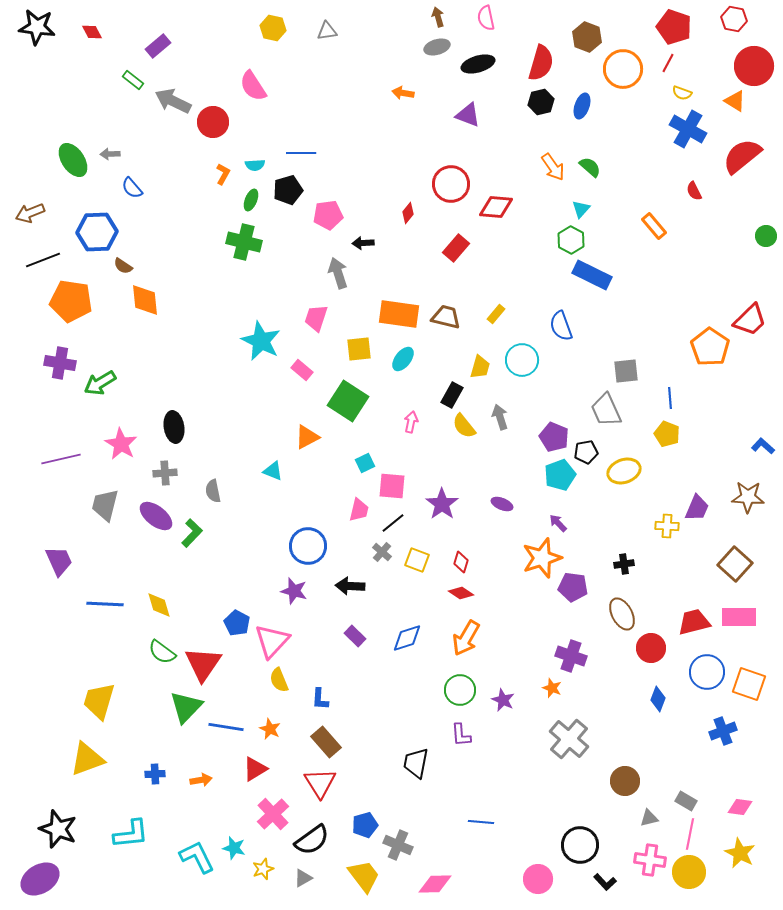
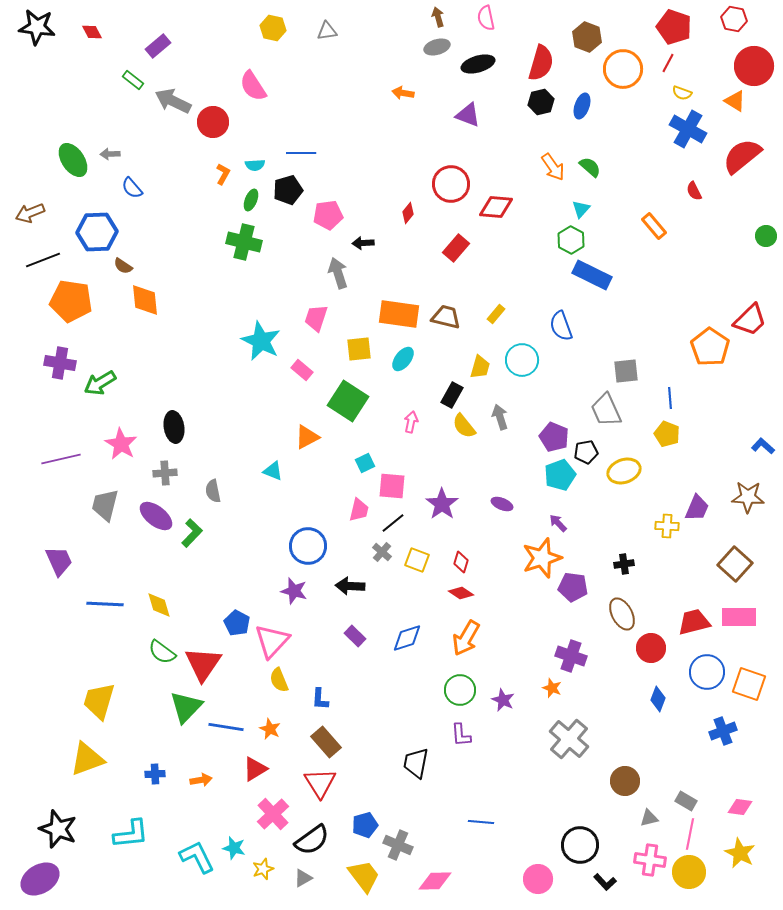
pink diamond at (435, 884): moved 3 px up
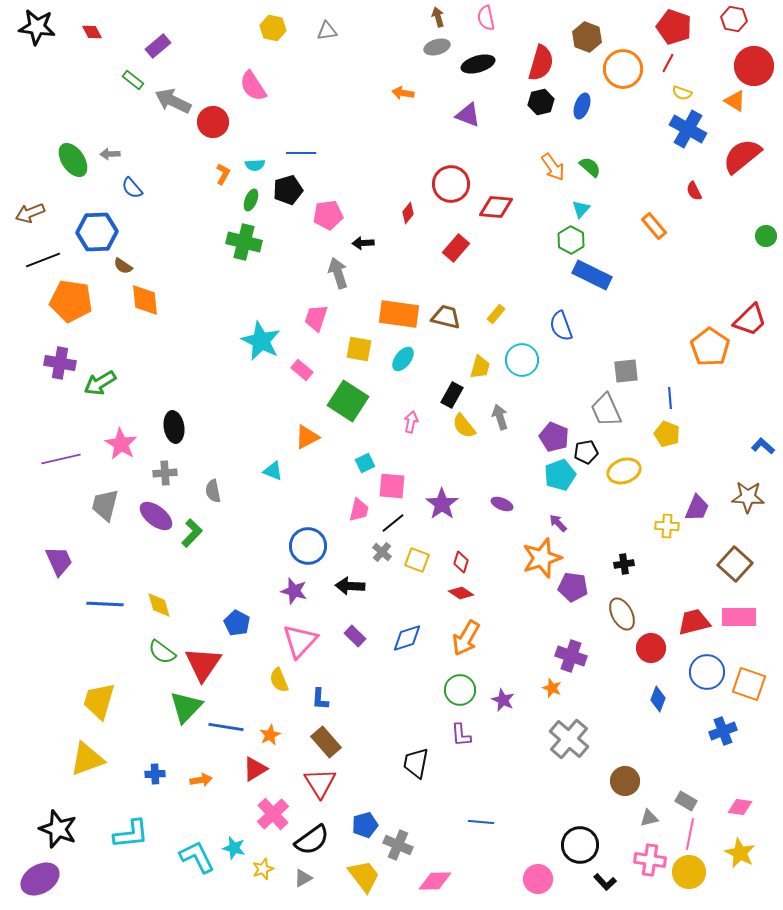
yellow square at (359, 349): rotated 16 degrees clockwise
pink triangle at (272, 641): moved 28 px right
orange star at (270, 729): moved 6 px down; rotated 20 degrees clockwise
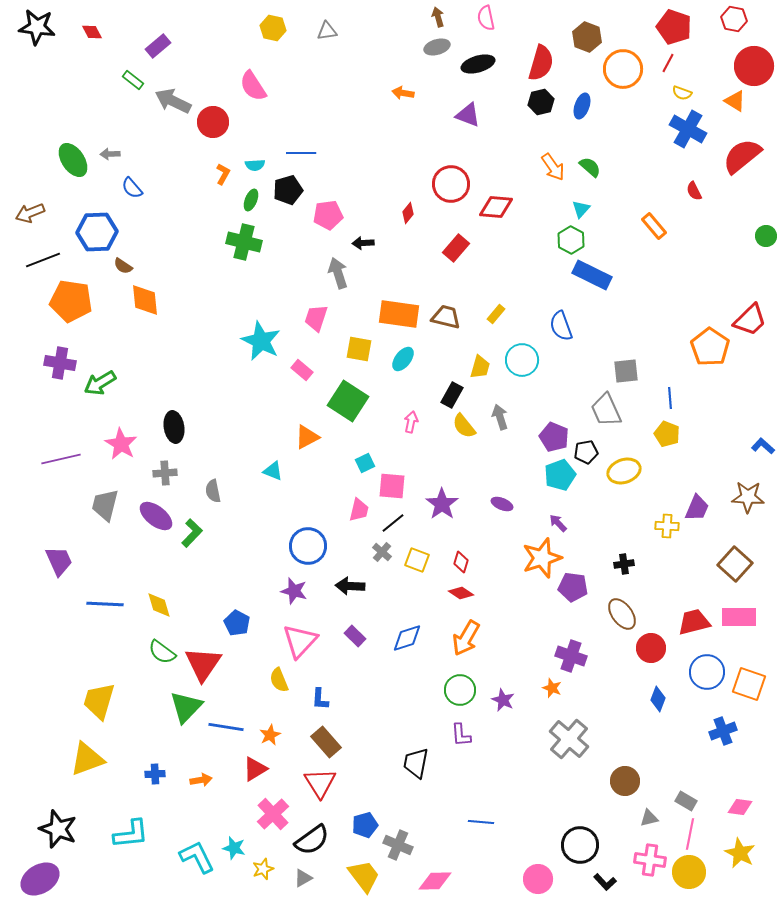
brown ellipse at (622, 614): rotated 8 degrees counterclockwise
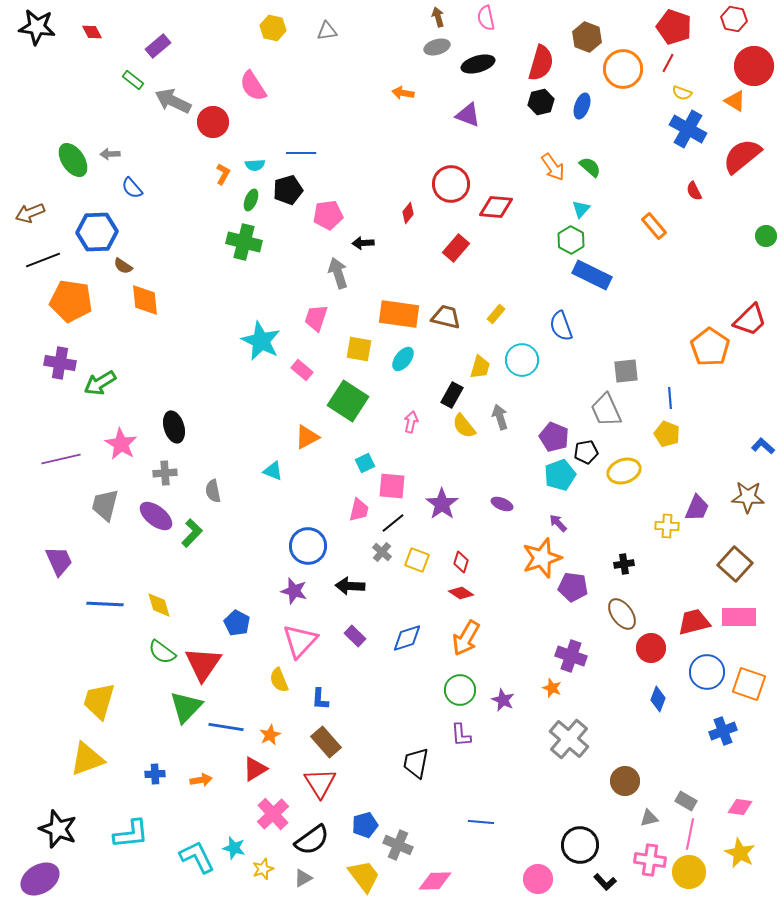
black ellipse at (174, 427): rotated 8 degrees counterclockwise
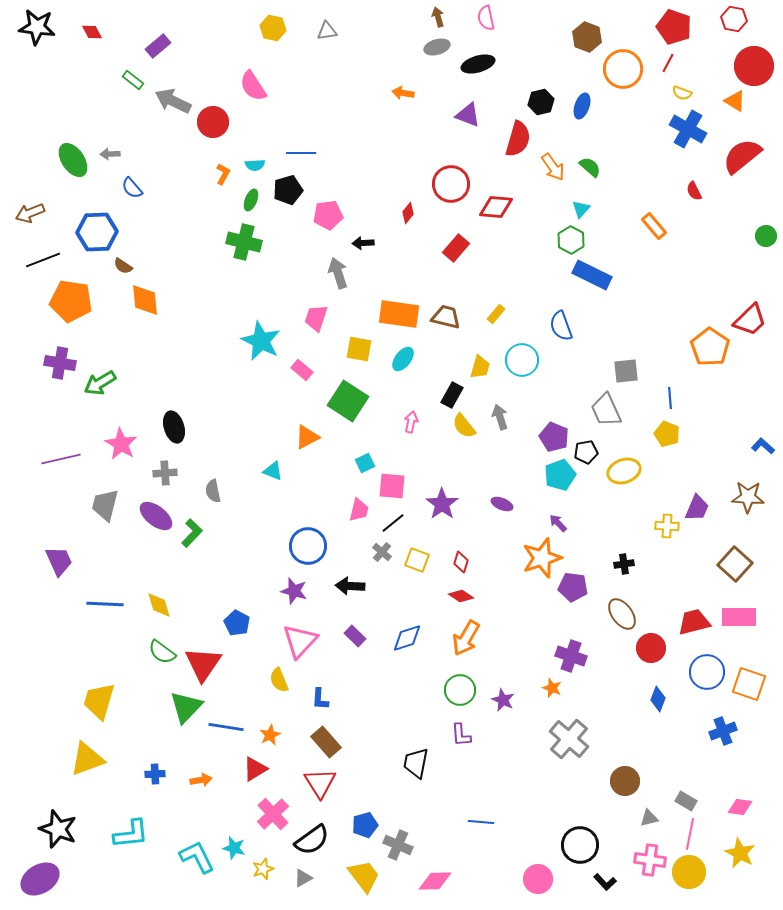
red semicircle at (541, 63): moved 23 px left, 76 px down
red diamond at (461, 593): moved 3 px down
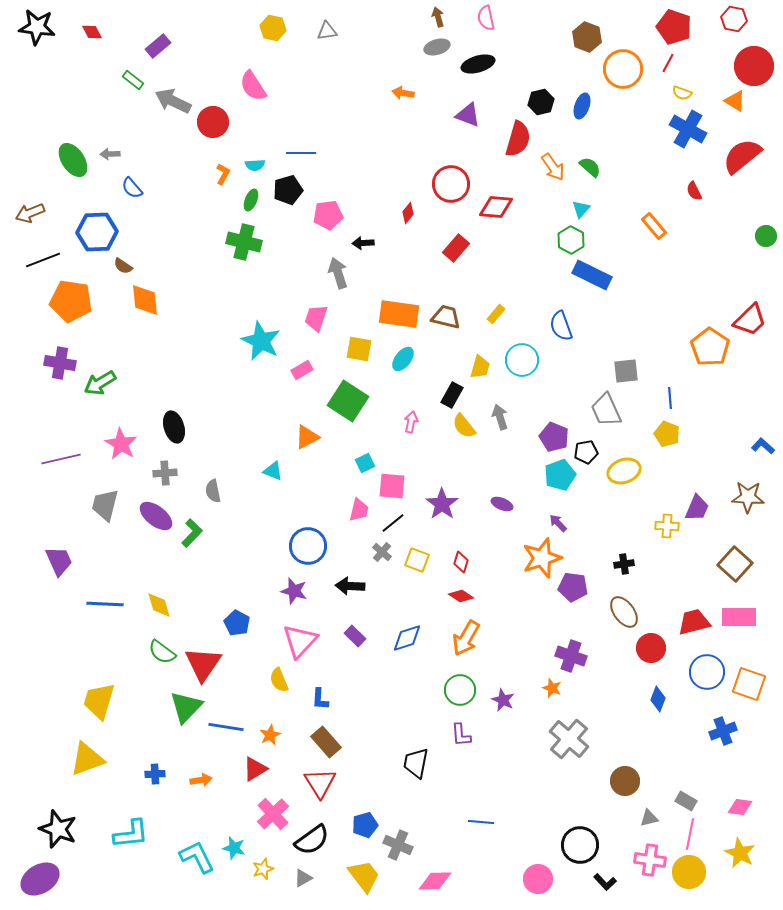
pink rectangle at (302, 370): rotated 70 degrees counterclockwise
brown ellipse at (622, 614): moved 2 px right, 2 px up
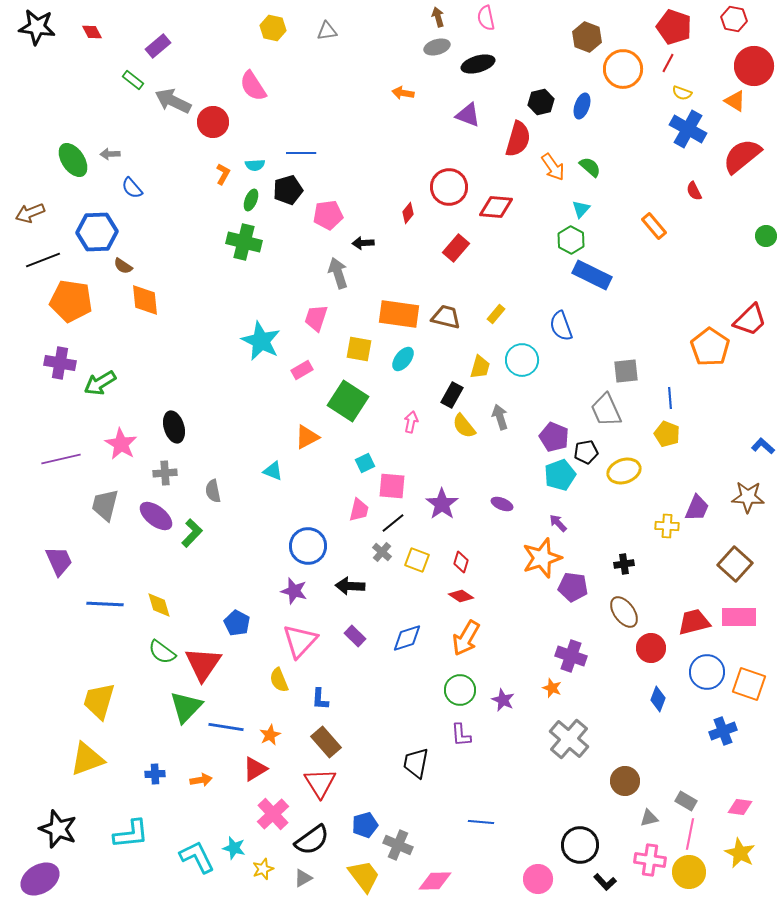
red circle at (451, 184): moved 2 px left, 3 px down
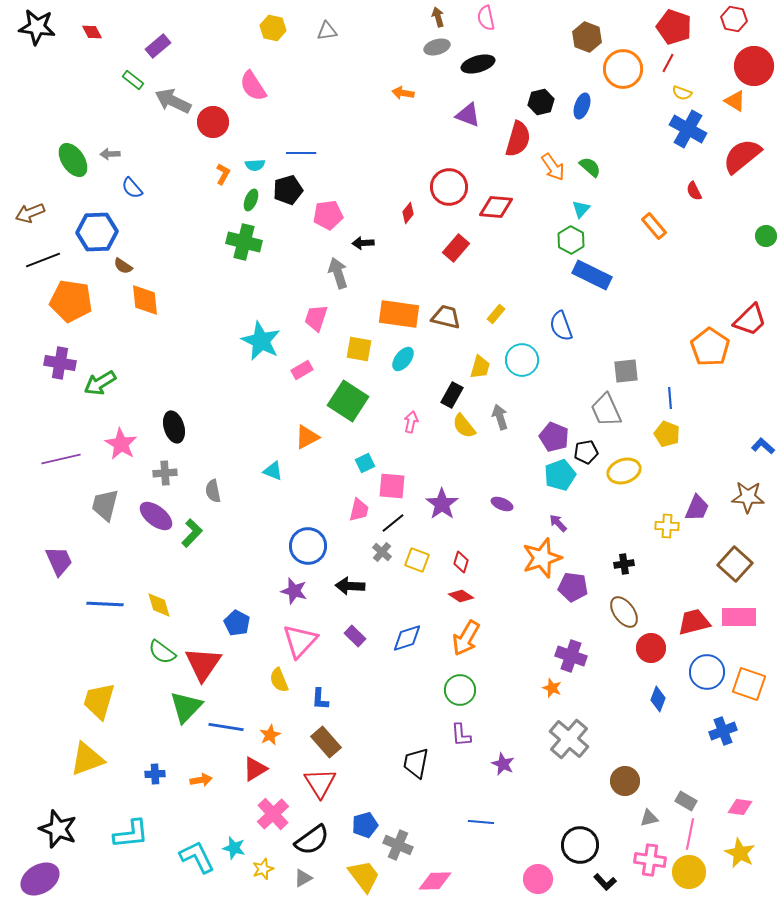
purple star at (503, 700): moved 64 px down
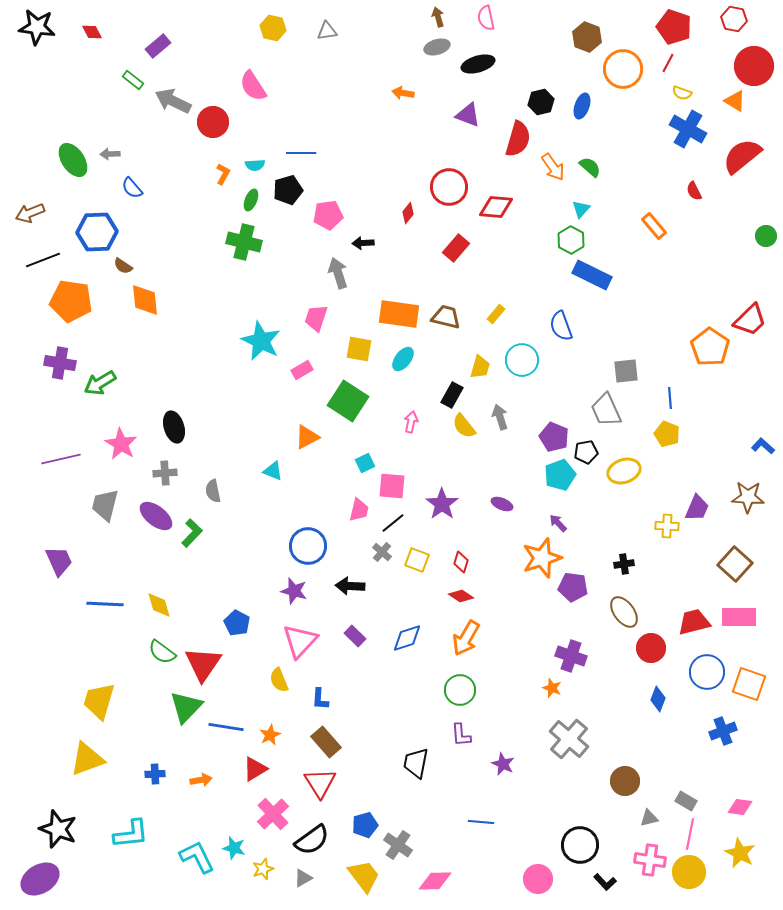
gray cross at (398, 845): rotated 12 degrees clockwise
